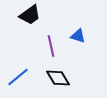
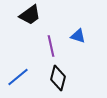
black diamond: rotated 45 degrees clockwise
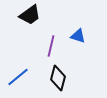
purple line: rotated 25 degrees clockwise
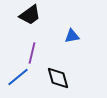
blue triangle: moved 6 px left; rotated 28 degrees counterclockwise
purple line: moved 19 px left, 7 px down
black diamond: rotated 30 degrees counterclockwise
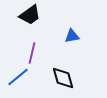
black diamond: moved 5 px right
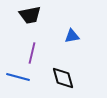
black trapezoid: rotated 25 degrees clockwise
blue line: rotated 55 degrees clockwise
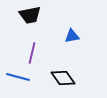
black diamond: rotated 20 degrees counterclockwise
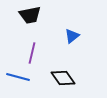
blue triangle: rotated 28 degrees counterclockwise
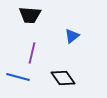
black trapezoid: rotated 15 degrees clockwise
